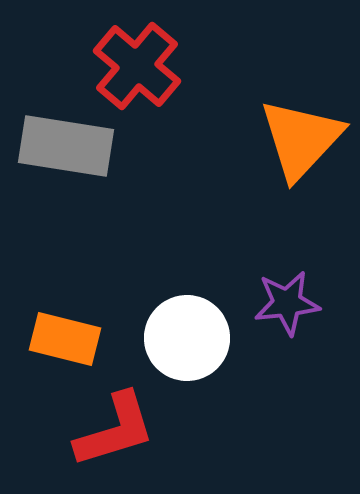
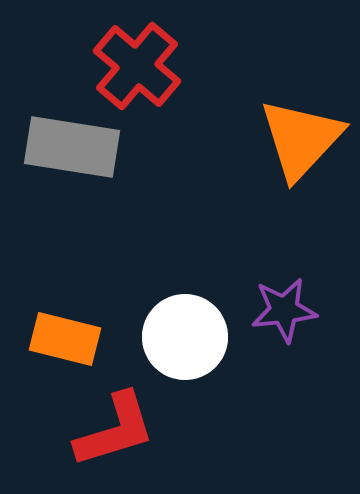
gray rectangle: moved 6 px right, 1 px down
purple star: moved 3 px left, 7 px down
white circle: moved 2 px left, 1 px up
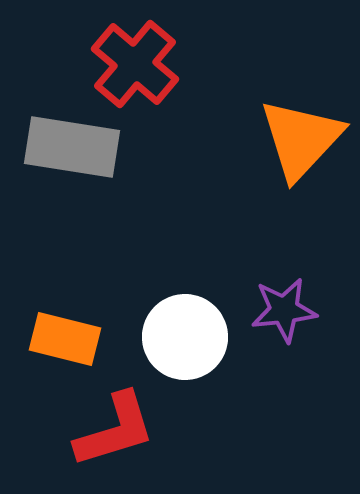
red cross: moved 2 px left, 2 px up
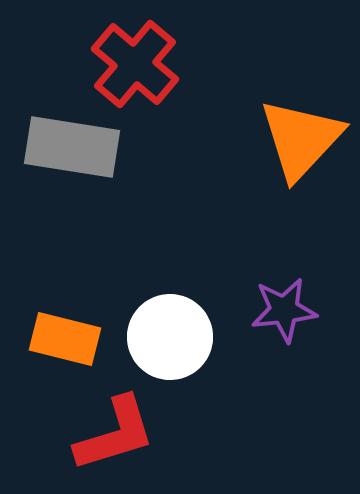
white circle: moved 15 px left
red L-shape: moved 4 px down
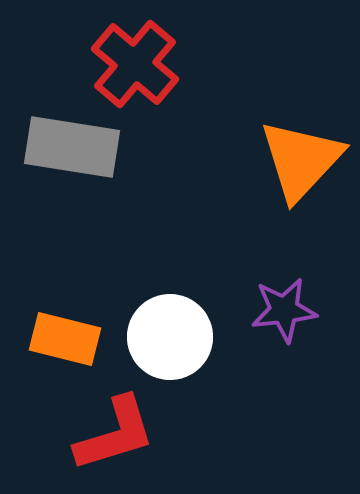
orange triangle: moved 21 px down
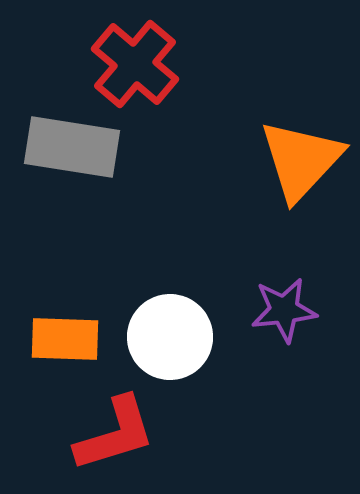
orange rectangle: rotated 12 degrees counterclockwise
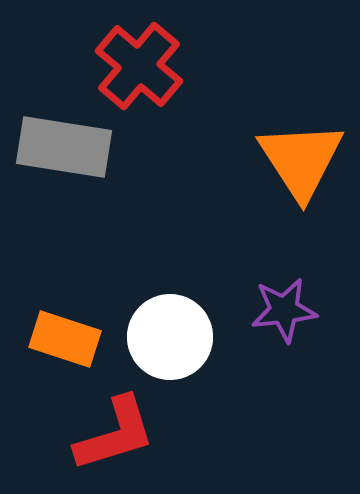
red cross: moved 4 px right, 2 px down
gray rectangle: moved 8 px left
orange triangle: rotated 16 degrees counterclockwise
orange rectangle: rotated 16 degrees clockwise
